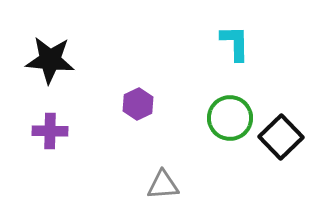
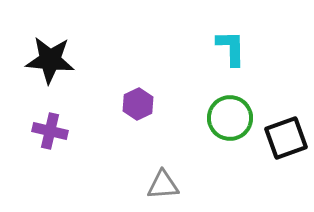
cyan L-shape: moved 4 px left, 5 px down
purple cross: rotated 12 degrees clockwise
black square: moved 5 px right, 1 px down; rotated 24 degrees clockwise
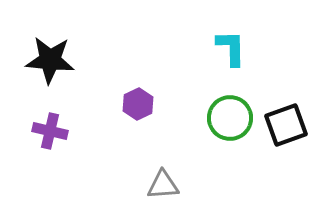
black square: moved 13 px up
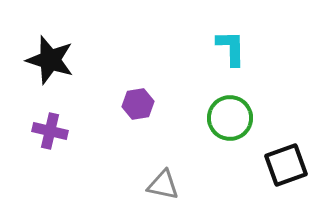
black star: rotated 12 degrees clockwise
purple hexagon: rotated 16 degrees clockwise
black square: moved 40 px down
gray triangle: rotated 16 degrees clockwise
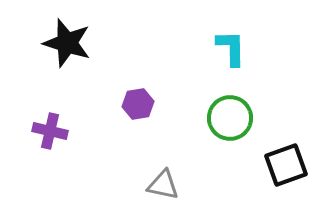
black star: moved 17 px right, 17 px up
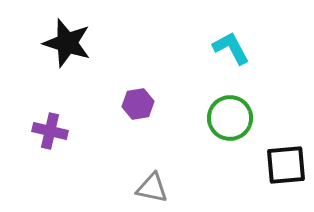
cyan L-shape: rotated 27 degrees counterclockwise
black square: rotated 15 degrees clockwise
gray triangle: moved 11 px left, 3 px down
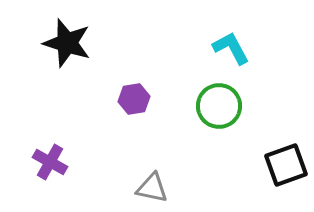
purple hexagon: moved 4 px left, 5 px up
green circle: moved 11 px left, 12 px up
purple cross: moved 31 px down; rotated 16 degrees clockwise
black square: rotated 15 degrees counterclockwise
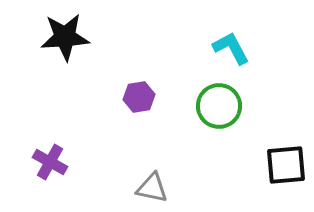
black star: moved 2 px left, 6 px up; rotated 21 degrees counterclockwise
purple hexagon: moved 5 px right, 2 px up
black square: rotated 15 degrees clockwise
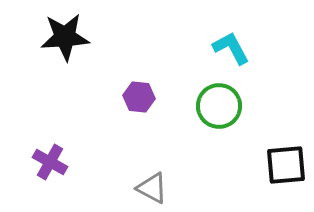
purple hexagon: rotated 16 degrees clockwise
gray triangle: rotated 16 degrees clockwise
